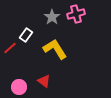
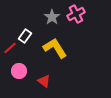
pink cross: rotated 12 degrees counterclockwise
white rectangle: moved 1 px left, 1 px down
yellow L-shape: moved 1 px up
pink circle: moved 16 px up
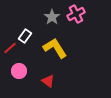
red triangle: moved 4 px right
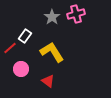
pink cross: rotated 12 degrees clockwise
yellow L-shape: moved 3 px left, 4 px down
pink circle: moved 2 px right, 2 px up
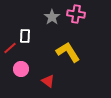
pink cross: rotated 24 degrees clockwise
white rectangle: rotated 32 degrees counterclockwise
yellow L-shape: moved 16 px right
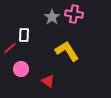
pink cross: moved 2 px left
white rectangle: moved 1 px left, 1 px up
yellow L-shape: moved 1 px left, 1 px up
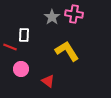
red line: moved 1 px up; rotated 64 degrees clockwise
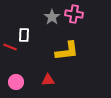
yellow L-shape: rotated 115 degrees clockwise
pink circle: moved 5 px left, 13 px down
red triangle: moved 1 px up; rotated 40 degrees counterclockwise
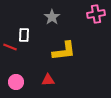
pink cross: moved 22 px right; rotated 18 degrees counterclockwise
yellow L-shape: moved 3 px left
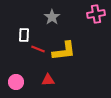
red line: moved 28 px right, 2 px down
